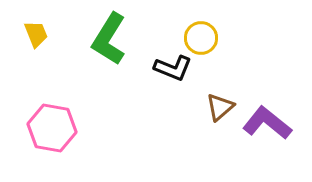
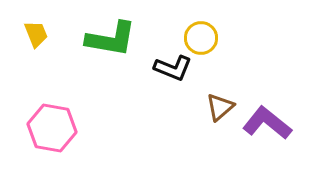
green L-shape: moved 2 px right; rotated 112 degrees counterclockwise
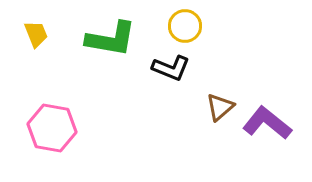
yellow circle: moved 16 px left, 12 px up
black L-shape: moved 2 px left
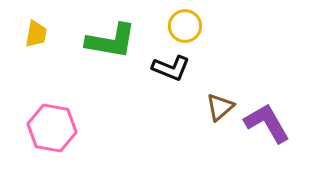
yellow trapezoid: rotated 32 degrees clockwise
green L-shape: moved 2 px down
purple L-shape: rotated 21 degrees clockwise
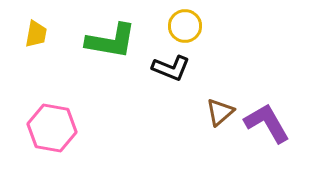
brown triangle: moved 5 px down
